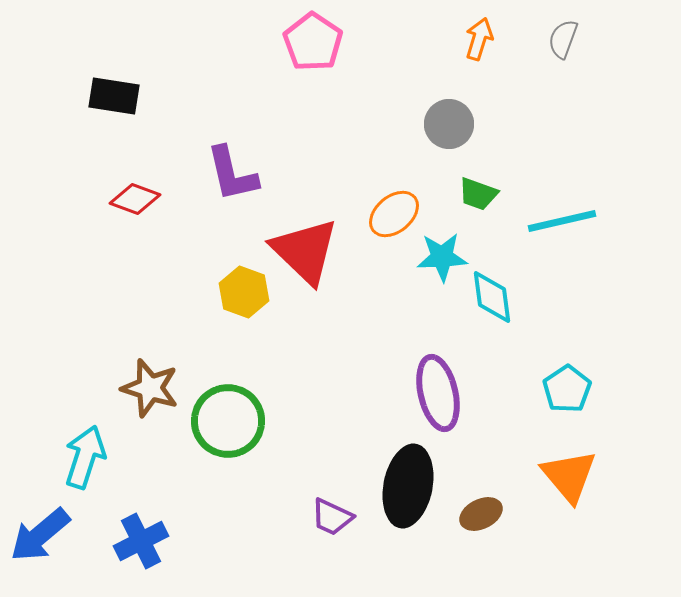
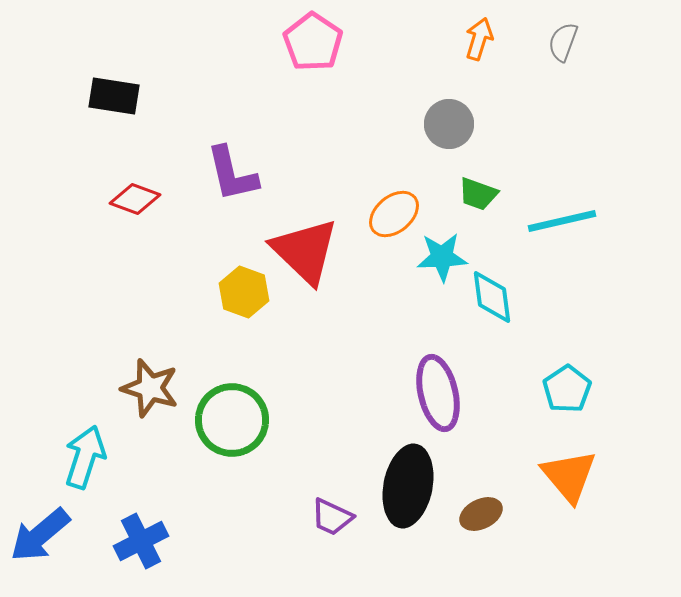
gray semicircle: moved 3 px down
green circle: moved 4 px right, 1 px up
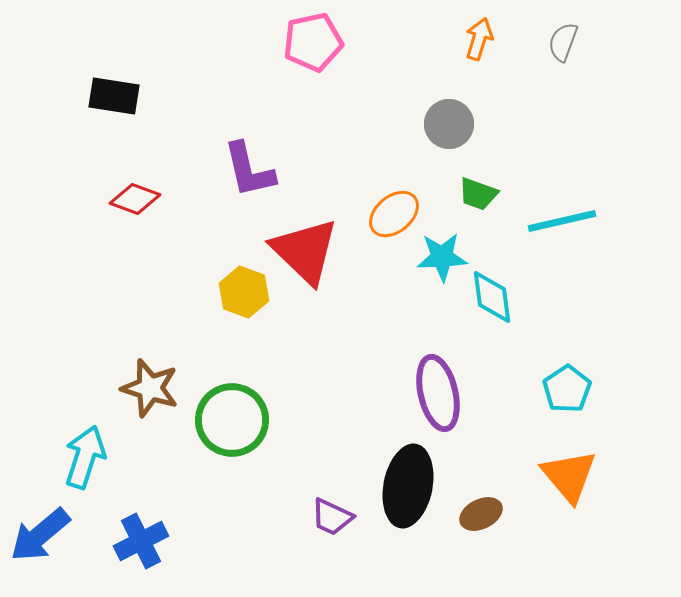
pink pentagon: rotated 26 degrees clockwise
purple L-shape: moved 17 px right, 4 px up
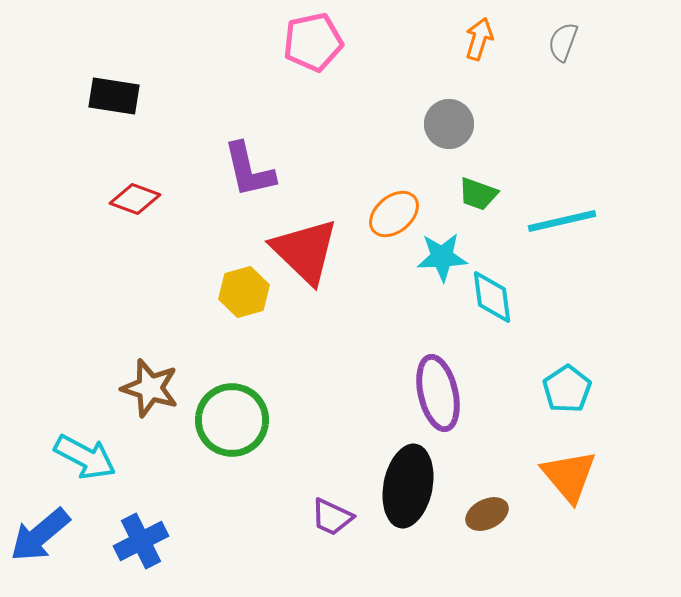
yellow hexagon: rotated 24 degrees clockwise
cyan arrow: rotated 100 degrees clockwise
brown ellipse: moved 6 px right
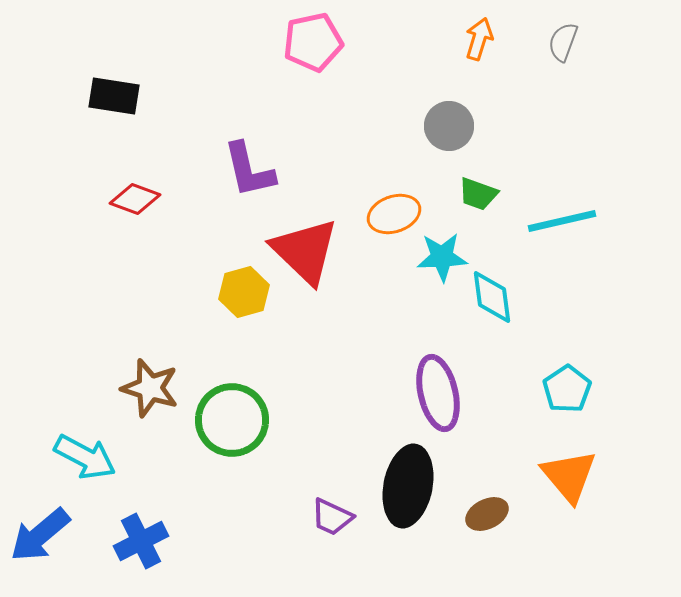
gray circle: moved 2 px down
orange ellipse: rotated 21 degrees clockwise
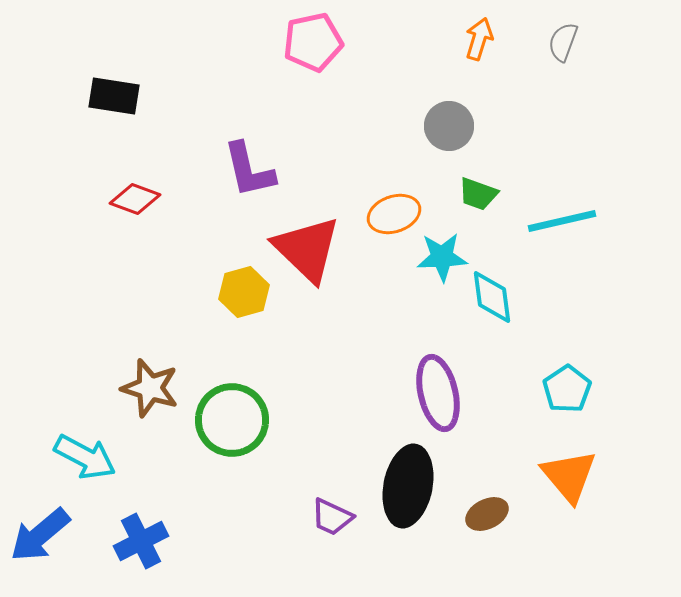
red triangle: moved 2 px right, 2 px up
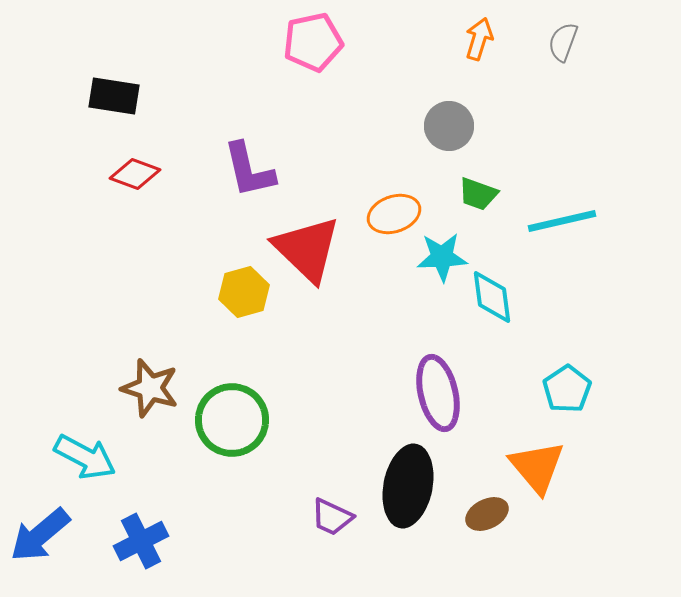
red diamond: moved 25 px up
orange triangle: moved 32 px left, 9 px up
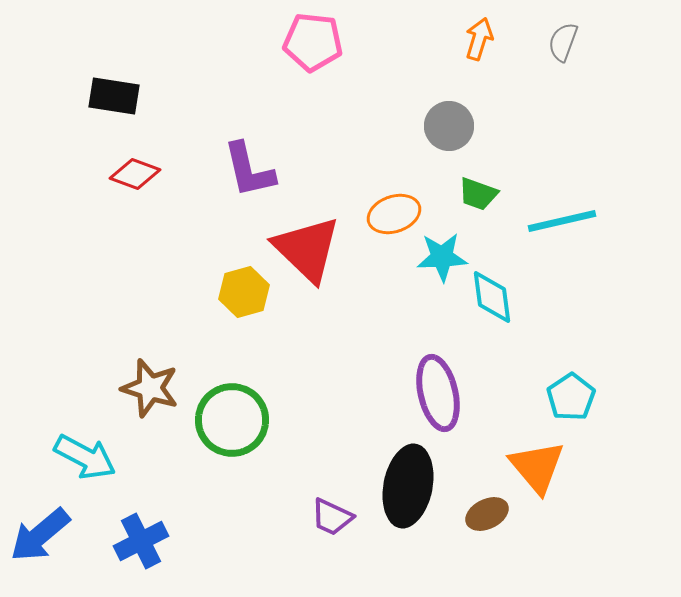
pink pentagon: rotated 18 degrees clockwise
cyan pentagon: moved 4 px right, 8 px down
